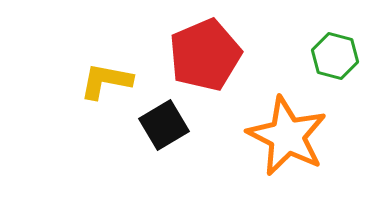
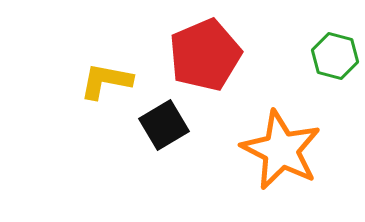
orange star: moved 6 px left, 14 px down
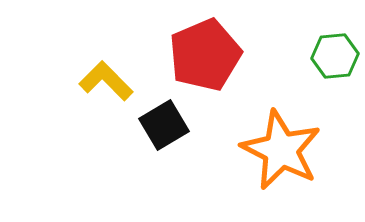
green hexagon: rotated 21 degrees counterclockwise
yellow L-shape: rotated 34 degrees clockwise
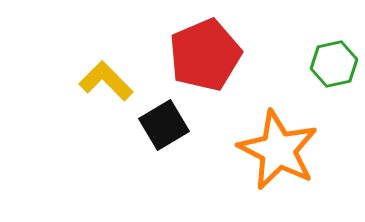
green hexagon: moved 1 px left, 8 px down; rotated 6 degrees counterclockwise
orange star: moved 3 px left
